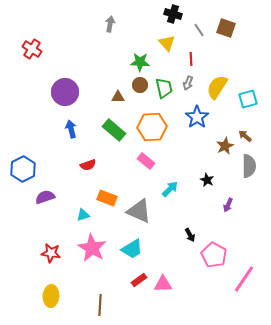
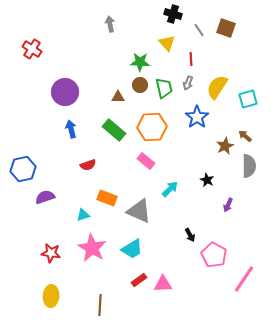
gray arrow at (110, 24): rotated 21 degrees counterclockwise
blue hexagon at (23, 169): rotated 15 degrees clockwise
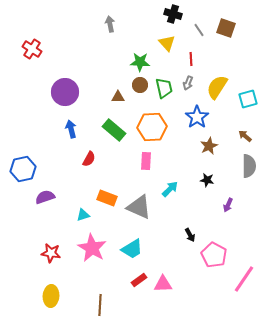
brown star at (225, 146): moved 16 px left
pink rectangle at (146, 161): rotated 54 degrees clockwise
red semicircle at (88, 165): moved 1 px right, 6 px up; rotated 42 degrees counterclockwise
black star at (207, 180): rotated 16 degrees counterclockwise
gray triangle at (139, 211): moved 4 px up
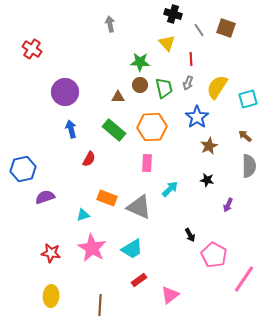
pink rectangle at (146, 161): moved 1 px right, 2 px down
pink triangle at (163, 284): moved 7 px right, 11 px down; rotated 36 degrees counterclockwise
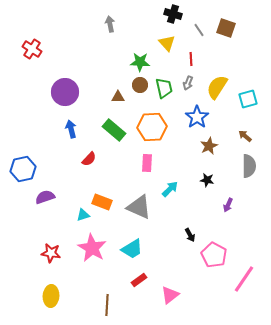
red semicircle at (89, 159): rotated 14 degrees clockwise
orange rectangle at (107, 198): moved 5 px left, 4 px down
brown line at (100, 305): moved 7 px right
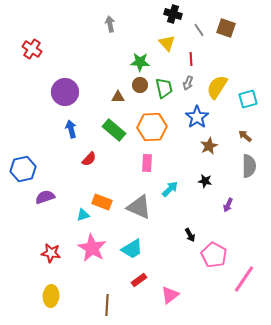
black star at (207, 180): moved 2 px left, 1 px down
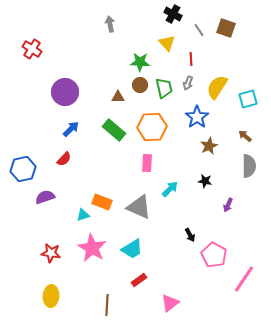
black cross at (173, 14): rotated 12 degrees clockwise
blue arrow at (71, 129): rotated 60 degrees clockwise
red semicircle at (89, 159): moved 25 px left
pink triangle at (170, 295): moved 8 px down
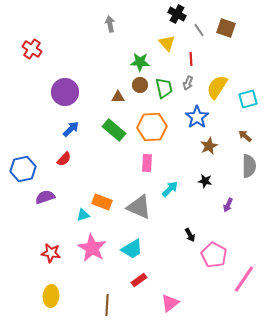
black cross at (173, 14): moved 4 px right
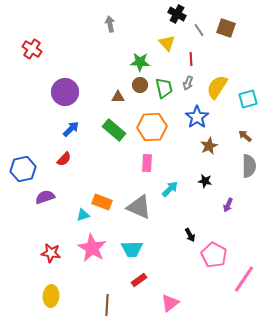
cyan trapezoid at (132, 249): rotated 30 degrees clockwise
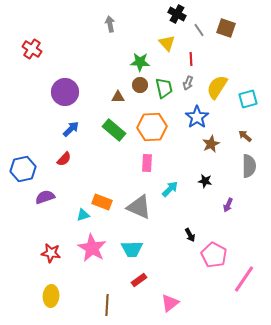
brown star at (209, 146): moved 2 px right, 2 px up
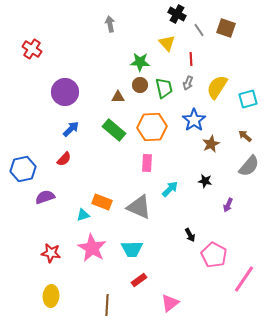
blue star at (197, 117): moved 3 px left, 3 px down
gray semicircle at (249, 166): rotated 40 degrees clockwise
